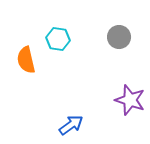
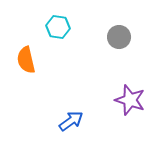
cyan hexagon: moved 12 px up
blue arrow: moved 4 px up
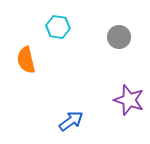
purple star: moved 1 px left
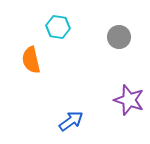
orange semicircle: moved 5 px right
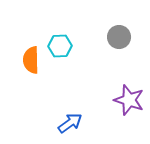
cyan hexagon: moved 2 px right, 19 px down; rotated 10 degrees counterclockwise
orange semicircle: rotated 12 degrees clockwise
blue arrow: moved 1 px left, 2 px down
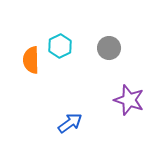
gray circle: moved 10 px left, 11 px down
cyan hexagon: rotated 25 degrees counterclockwise
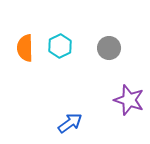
orange semicircle: moved 6 px left, 12 px up
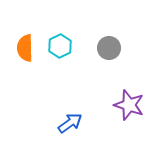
purple star: moved 5 px down
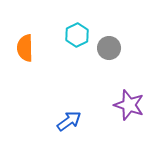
cyan hexagon: moved 17 px right, 11 px up
blue arrow: moved 1 px left, 2 px up
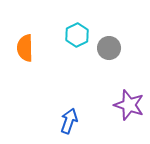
blue arrow: rotated 35 degrees counterclockwise
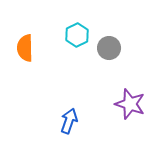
purple star: moved 1 px right, 1 px up
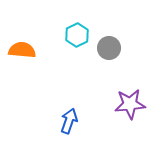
orange semicircle: moved 3 px left, 2 px down; rotated 96 degrees clockwise
purple star: rotated 24 degrees counterclockwise
